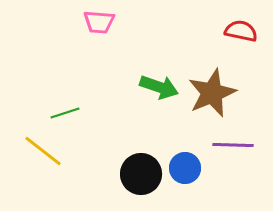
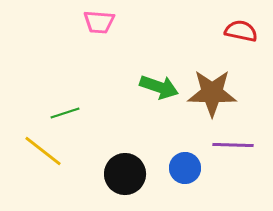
brown star: rotated 24 degrees clockwise
black circle: moved 16 px left
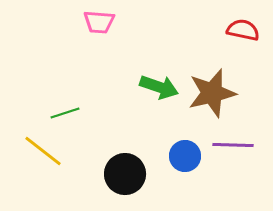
red semicircle: moved 2 px right, 1 px up
brown star: rotated 15 degrees counterclockwise
blue circle: moved 12 px up
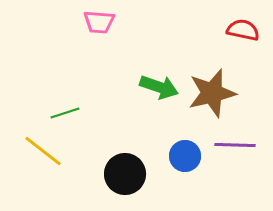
purple line: moved 2 px right
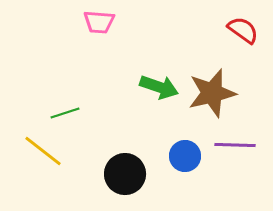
red semicircle: rotated 24 degrees clockwise
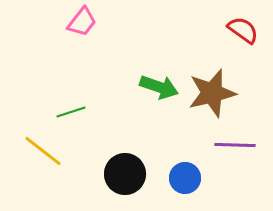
pink trapezoid: moved 17 px left; rotated 56 degrees counterclockwise
green line: moved 6 px right, 1 px up
blue circle: moved 22 px down
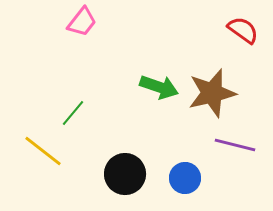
green line: moved 2 px right, 1 px down; rotated 32 degrees counterclockwise
purple line: rotated 12 degrees clockwise
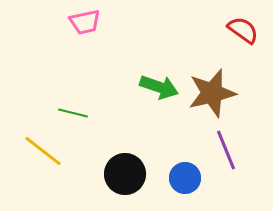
pink trapezoid: moved 3 px right; rotated 40 degrees clockwise
green line: rotated 64 degrees clockwise
purple line: moved 9 px left, 5 px down; rotated 54 degrees clockwise
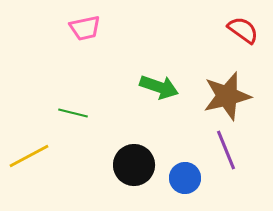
pink trapezoid: moved 6 px down
brown star: moved 15 px right, 3 px down
yellow line: moved 14 px left, 5 px down; rotated 66 degrees counterclockwise
black circle: moved 9 px right, 9 px up
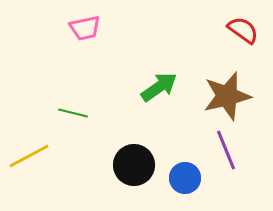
green arrow: rotated 54 degrees counterclockwise
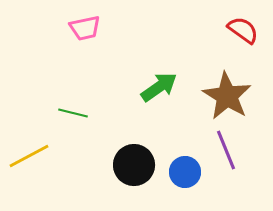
brown star: rotated 27 degrees counterclockwise
blue circle: moved 6 px up
